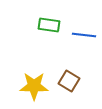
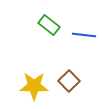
green rectangle: rotated 30 degrees clockwise
brown square: rotated 15 degrees clockwise
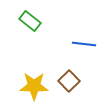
green rectangle: moved 19 px left, 4 px up
blue line: moved 9 px down
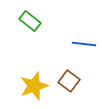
brown square: rotated 10 degrees counterclockwise
yellow star: rotated 20 degrees counterclockwise
